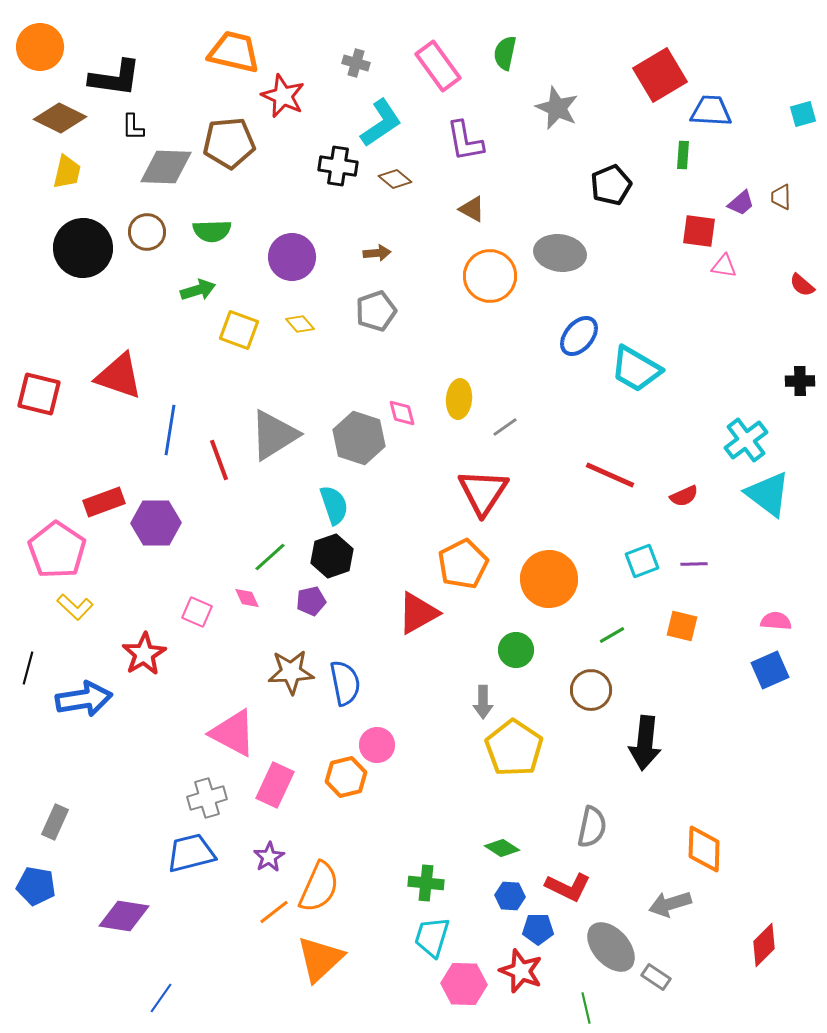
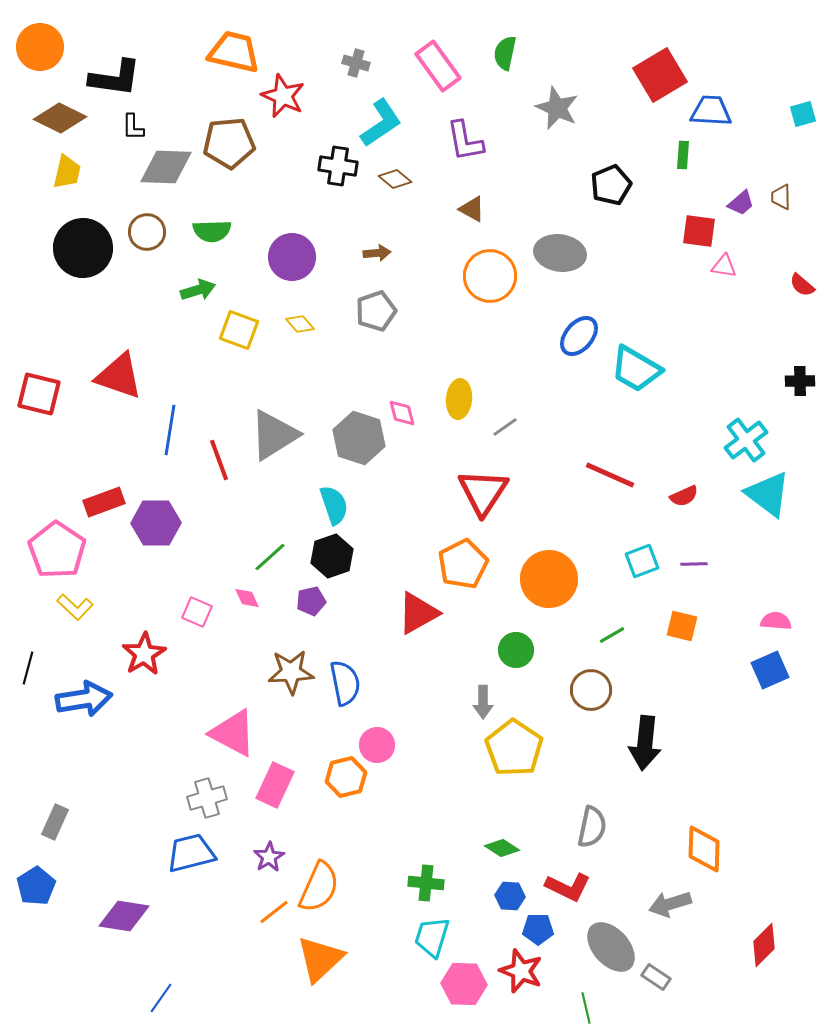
blue pentagon at (36, 886): rotated 30 degrees clockwise
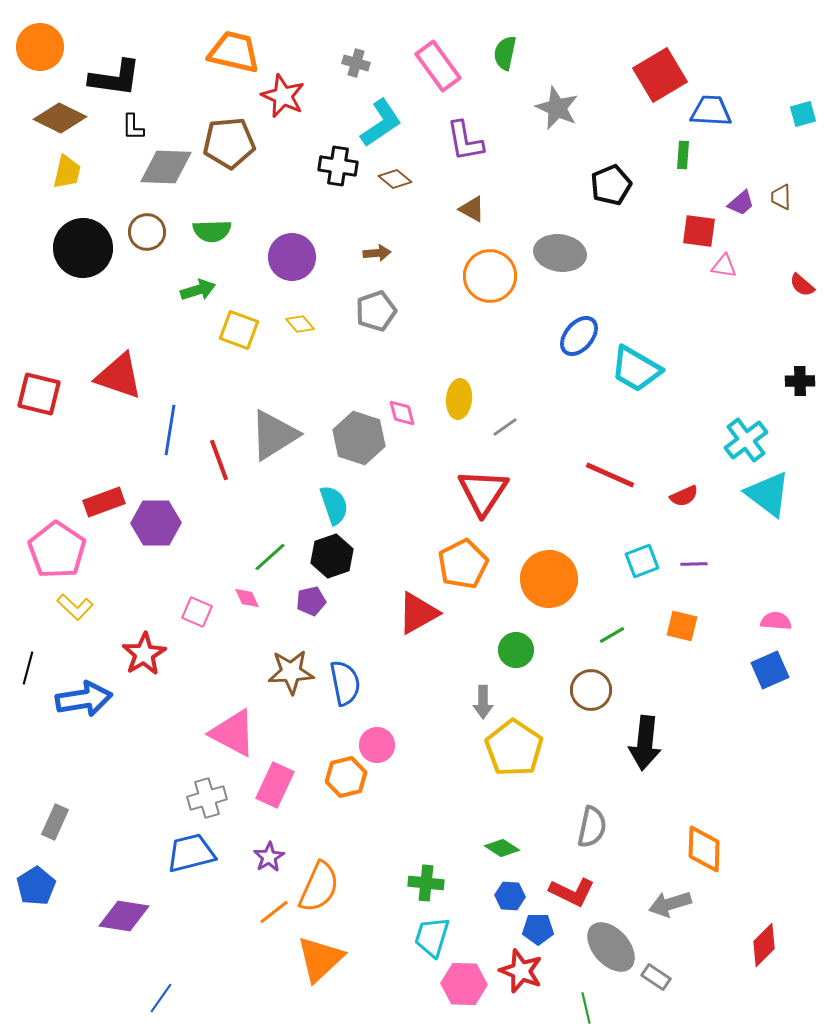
red L-shape at (568, 887): moved 4 px right, 5 px down
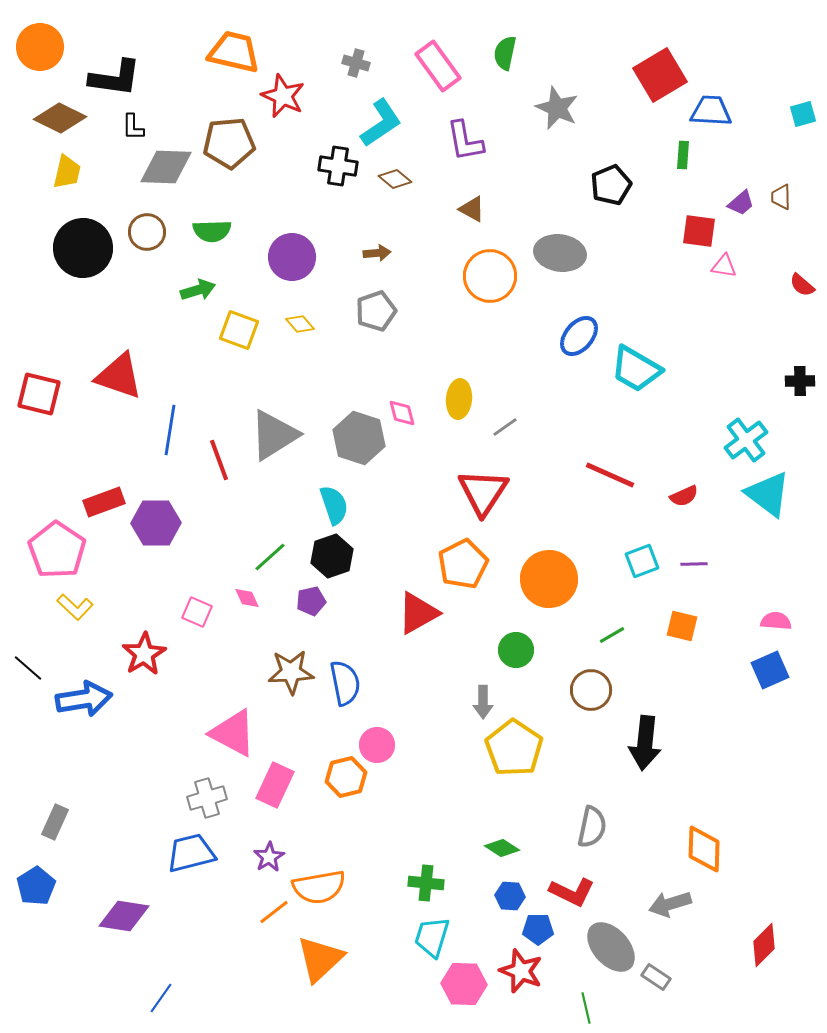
black line at (28, 668): rotated 64 degrees counterclockwise
orange semicircle at (319, 887): rotated 56 degrees clockwise
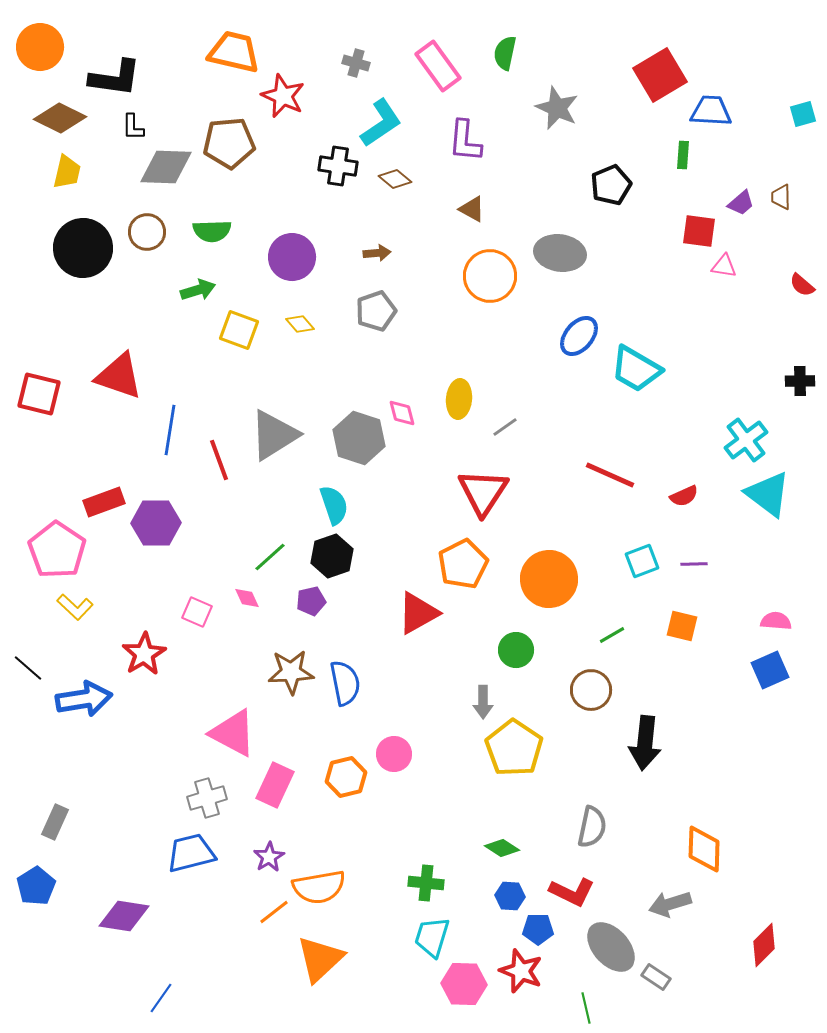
purple L-shape at (465, 141): rotated 15 degrees clockwise
pink circle at (377, 745): moved 17 px right, 9 px down
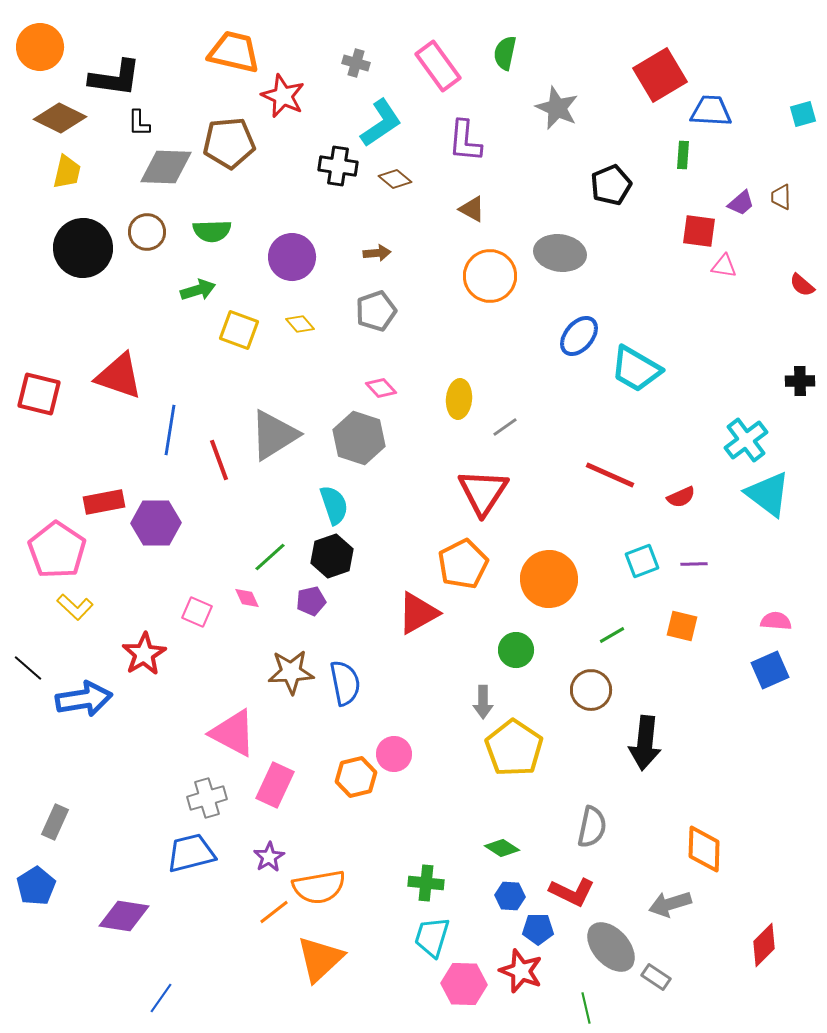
black L-shape at (133, 127): moved 6 px right, 4 px up
pink diamond at (402, 413): moved 21 px left, 25 px up; rotated 28 degrees counterclockwise
red semicircle at (684, 496): moved 3 px left, 1 px down
red rectangle at (104, 502): rotated 9 degrees clockwise
orange hexagon at (346, 777): moved 10 px right
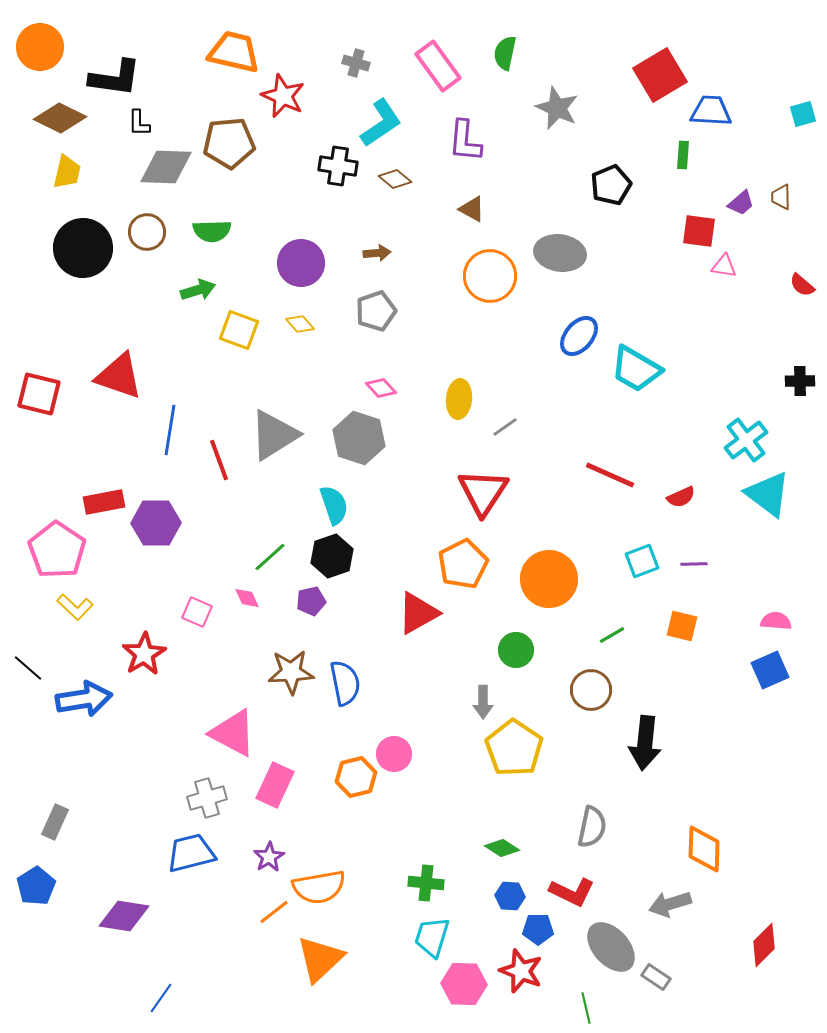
purple circle at (292, 257): moved 9 px right, 6 px down
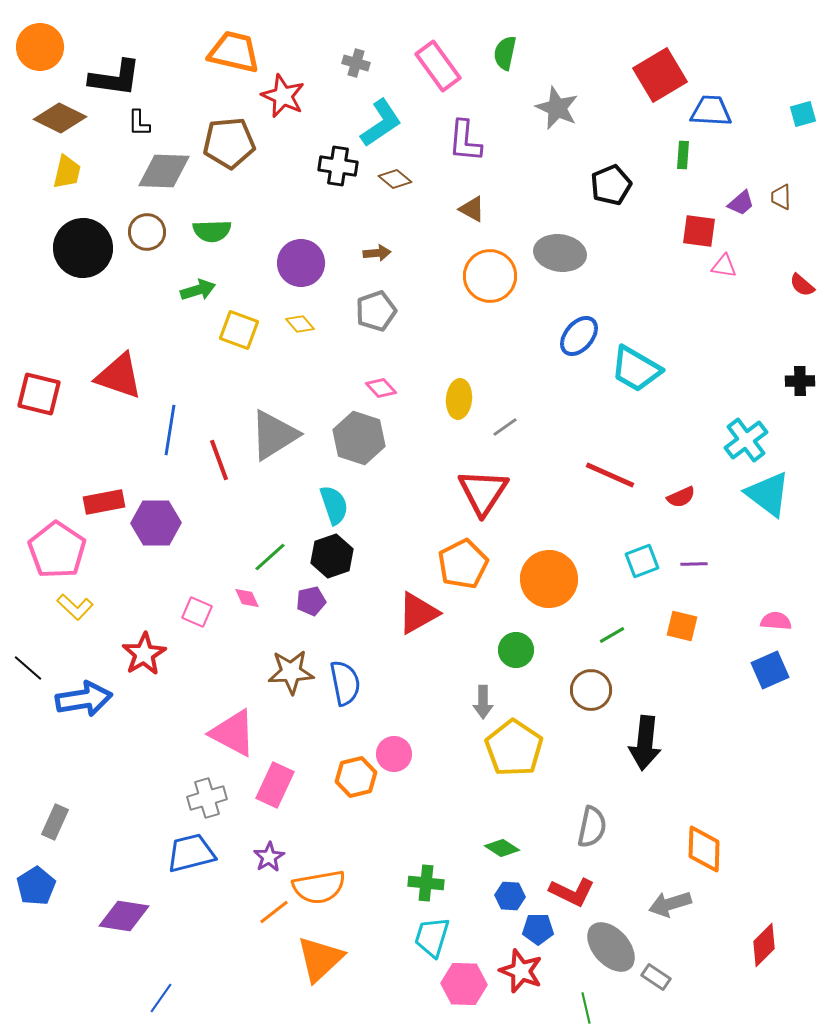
gray diamond at (166, 167): moved 2 px left, 4 px down
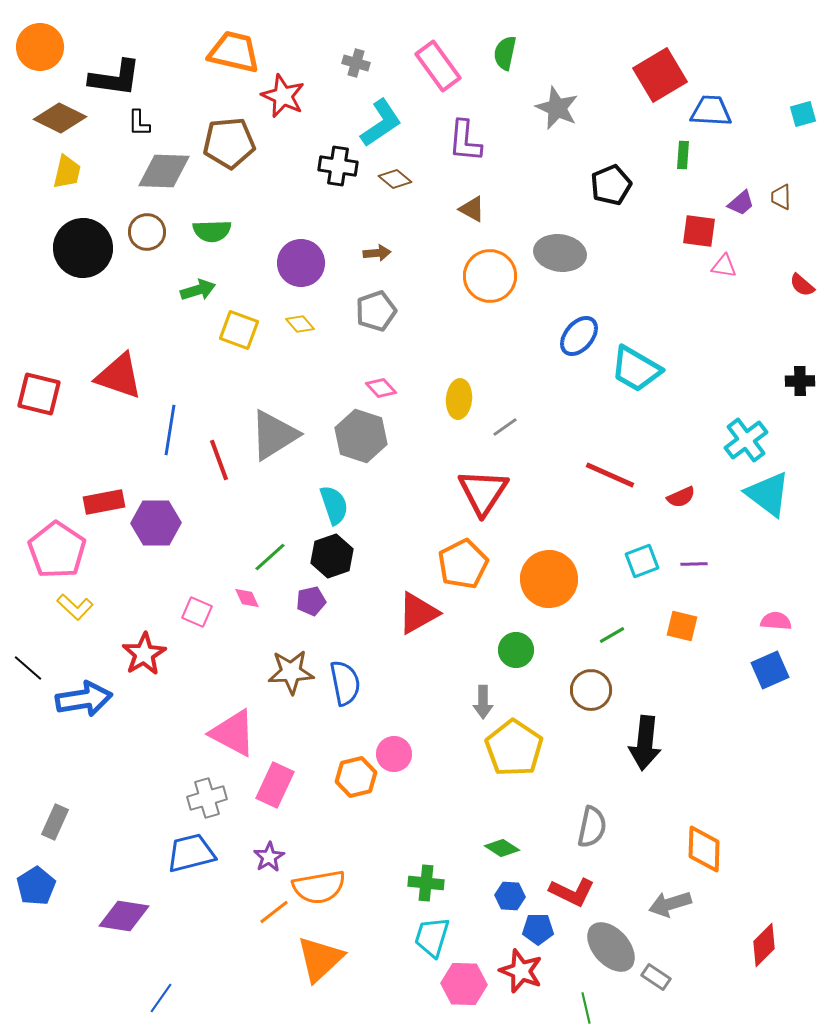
gray hexagon at (359, 438): moved 2 px right, 2 px up
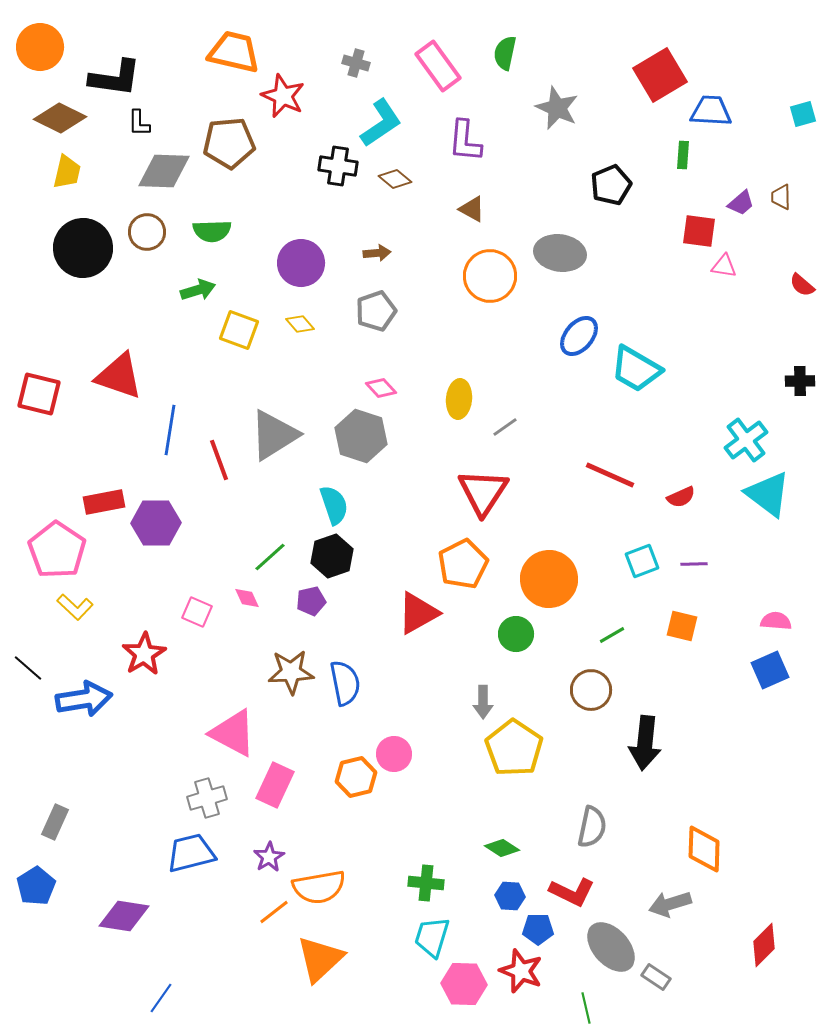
green circle at (516, 650): moved 16 px up
